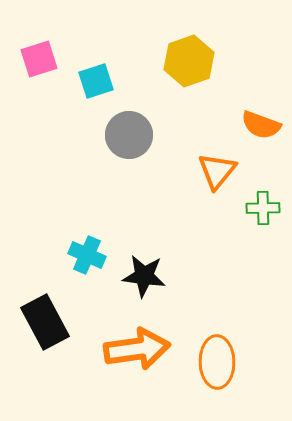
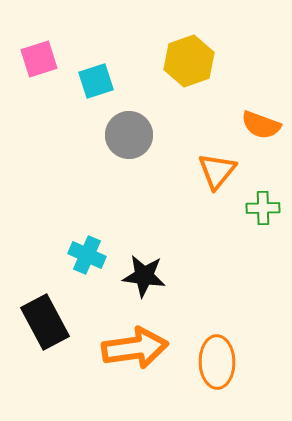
orange arrow: moved 2 px left, 1 px up
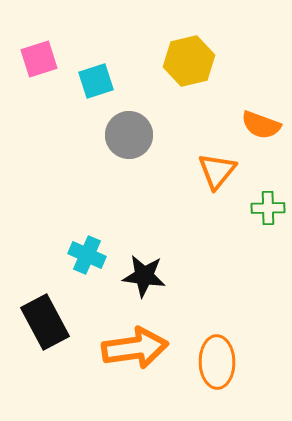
yellow hexagon: rotated 6 degrees clockwise
green cross: moved 5 px right
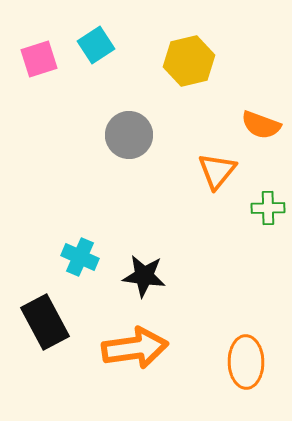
cyan square: moved 36 px up; rotated 15 degrees counterclockwise
cyan cross: moved 7 px left, 2 px down
orange ellipse: moved 29 px right
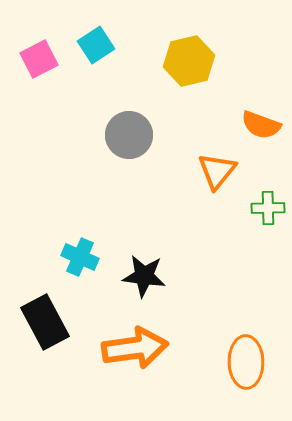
pink square: rotated 9 degrees counterclockwise
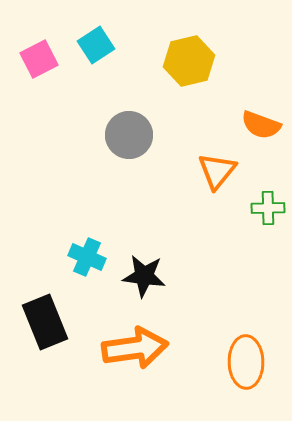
cyan cross: moved 7 px right
black rectangle: rotated 6 degrees clockwise
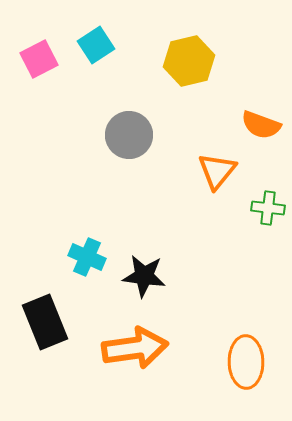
green cross: rotated 8 degrees clockwise
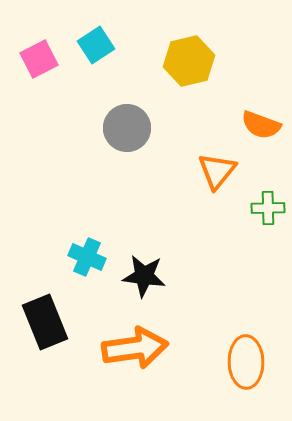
gray circle: moved 2 px left, 7 px up
green cross: rotated 8 degrees counterclockwise
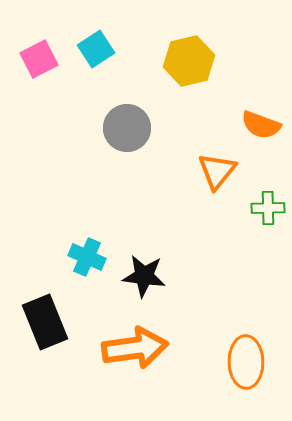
cyan square: moved 4 px down
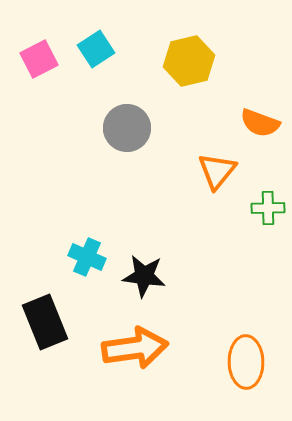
orange semicircle: moved 1 px left, 2 px up
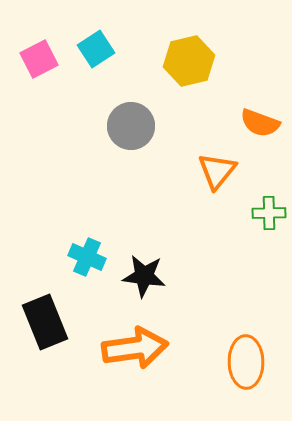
gray circle: moved 4 px right, 2 px up
green cross: moved 1 px right, 5 px down
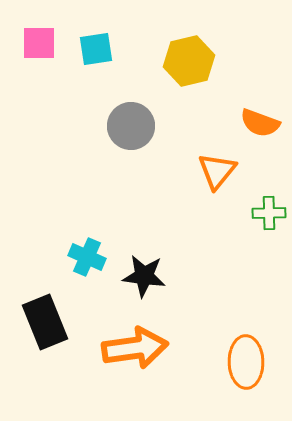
cyan square: rotated 24 degrees clockwise
pink square: moved 16 px up; rotated 27 degrees clockwise
